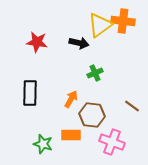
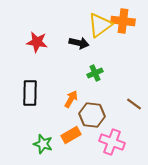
brown line: moved 2 px right, 2 px up
orange rectangle: rotated 30 degrees counterclockwise
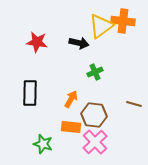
yellow triangle: moved 1 px right, 1 px down
green cross: moved 1 px up
brown line: rotated 21 degrees counterclockwise
brown hexagon: moved 2 px right
orange rectangle: moved 8 px up; rotated 36 degrees clockwise
pink cross: moved 17 px left; rotated 25 degrees clockwise
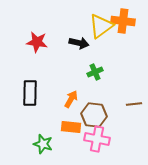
brown line: rotated 21 degrees counterclockwise
pink cross: moved 2 px right, 3 px up; rotated 35 degrees counterclockwise
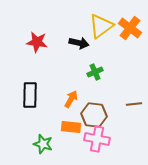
orange cross: moved 7 px right, 7 px down; rotated 30 degrees clockwise
black rectangle: moved 2 px down
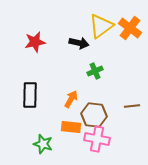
red star: moved 2 px left; rotated 20 degrees counterclockwise
green cross: moved 1 px up
brown line: moved 2 px left, 2 px down
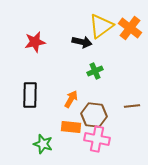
black arrow: moved 3 px right, 1 px up
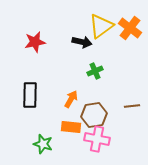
brown hexagon: rotated 15 degrees counterclockwise
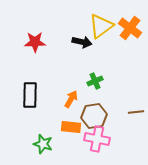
red star: rotated 10 degrees clockwise
green cross: moved 10 px down
brown line: moved 4 px right, 6 px down
brown hexagon: moved 1 px down
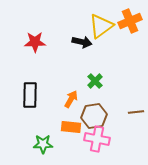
orange cross: moved 7 px up; rotated 30 degrees clockwise
green cross: rotated 21 degrees counterclockwise
green star: rotated 18 degrees counterclockwise
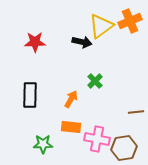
brown hexagon: moved 30 px right, 32 px down
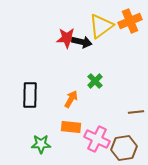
red star: moved 32 px right, 4 px up
pink cross: rotated 15 degrees clockwise
green star: moved 2 px left
